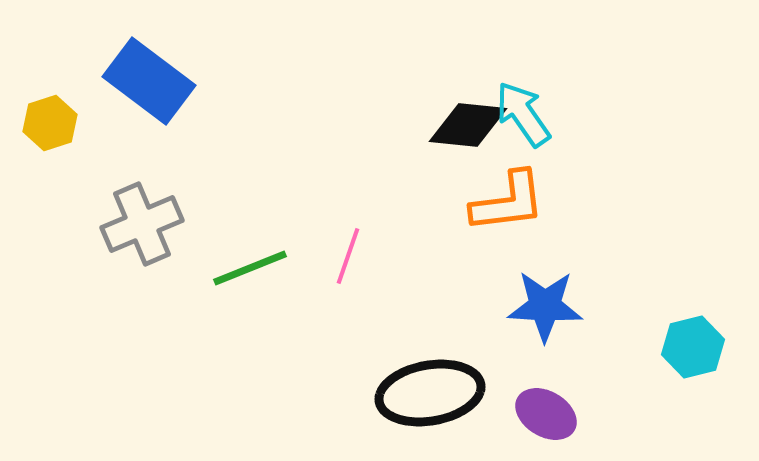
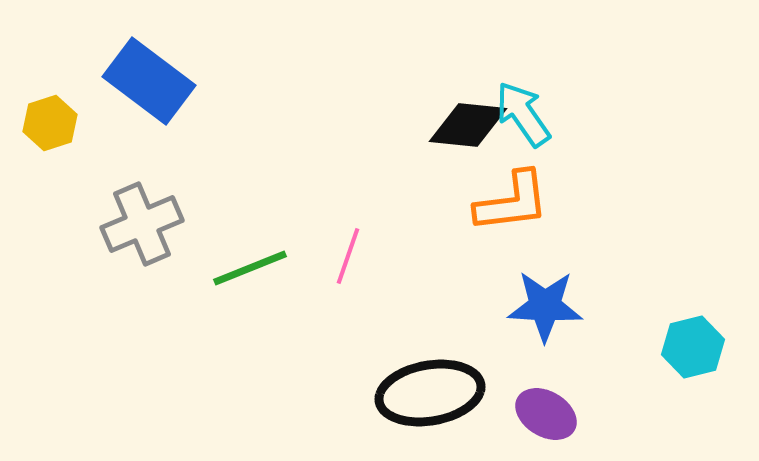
orange L-shape: moved 4 px right
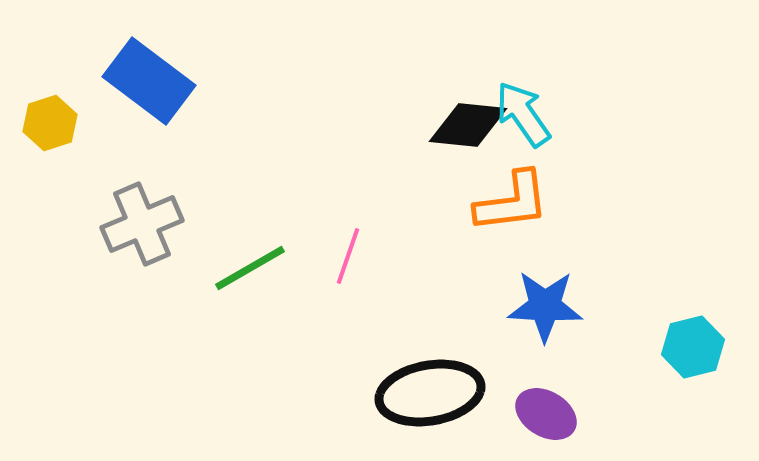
green line: rotated 8 degrees counterclockwise
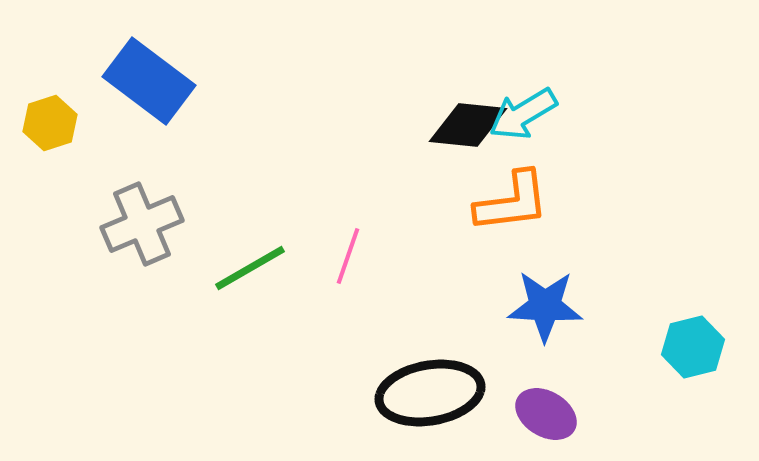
cyan arrow: rotated 86 degrees counterclockwise
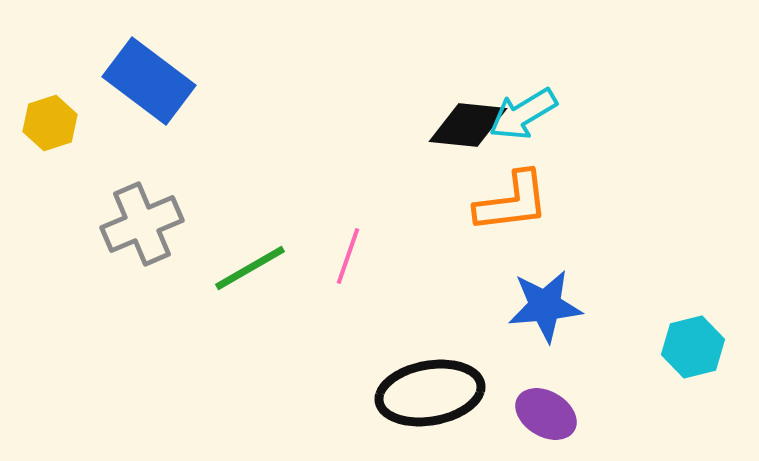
blue star: rotated 8 degrees counterclockwise
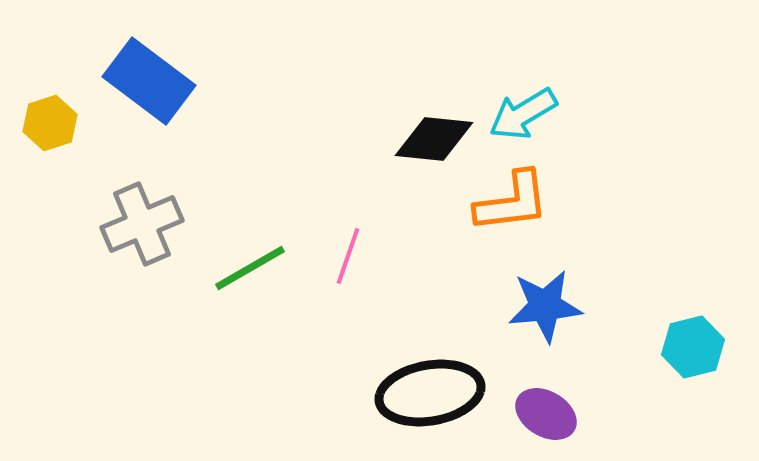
black diamond: moved 34 px left, 14 px down
